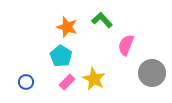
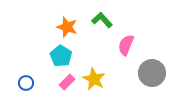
blue circle: moved 1 px down
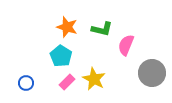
green L-shape: moved 9 px down; rotated 145 degrees clockwise
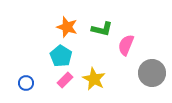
pink rectangle: moved 2 px left, 2 px up
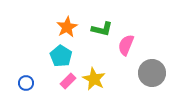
orange star: rotated 25 degrees clockwise
pink rectangle: moved 3 px right, 1 px down
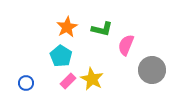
gray circle: moved 3 px up
yellow star: moved 2 px left
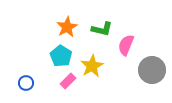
yellow star: moved 13 px up; rotated 15 degrees clockwise
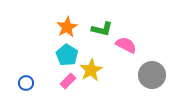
pink semicircle: rotated 95 degrees clockwise
cyan pentagon: moved 6 px right, 1 px up
yellow star: moved 1 px left, 4 px down
gray circle: moved 5 px down
